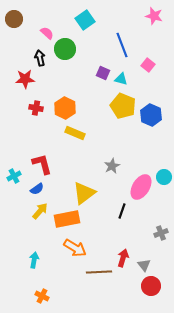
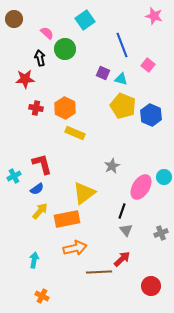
orange arrow: rotated 45 degrees counterclockwise
red arrow: moved 1 px left, 1 px down; rotated 30 degrees clockwise
gray triangle: moved 18 px left, 35 px up
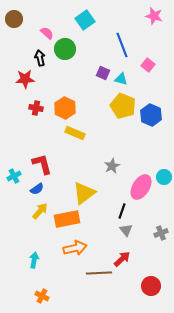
brown line: moved 1 px down
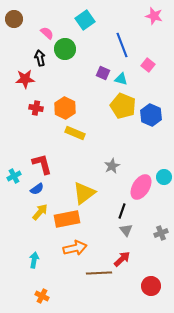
yellow arrow: moved 1 px down
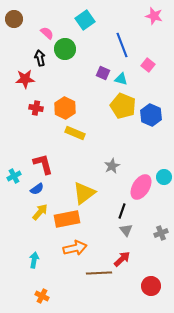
red L-shape: moved 1 px right
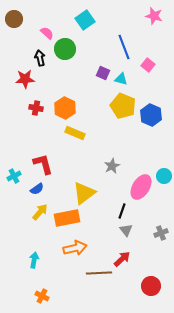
blue line: moved 2 px right, 2 px down
cyan circle: moved 1 px up
orange rectangle: moved 1 px up
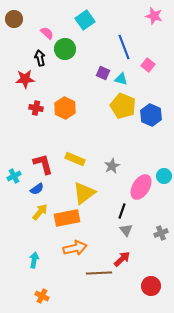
yellow rectangle: moved 26 px down
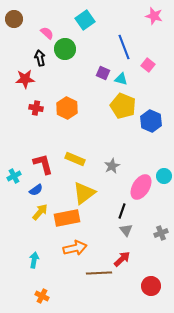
orange hexagon: moved 2 px right
blue hexagon: moved 6 px down
blue semicircle: moved 1 px left, 1 px down
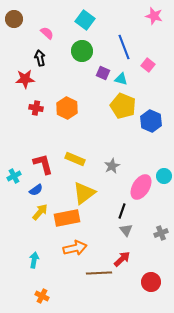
cyan square: rotated 18 degrees counterclockwise
green circle: moved 17 px right, 2 px down
red circle: moved 4 px up
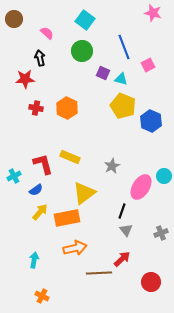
pink star: moved 1 px left, 3 px up
pink square: rotated 24 degrees clockwise
yellow rectangle: moved 5 px left, 2 px up
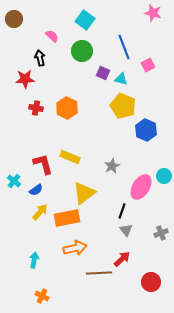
pink semicircle: moved 5 px right, 3 px down
blue hexagon: moved 5 px left, 9 px down
cyan cross: moved 5 px down; rotated 24 degrees counterclockwise
